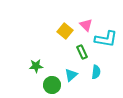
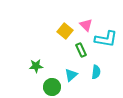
green rectangle: moved 1 px left, 2 px up
green circle: moved 2 px down
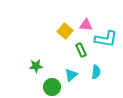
pink triangle: rotated 40 degrees counterclockwise
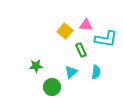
cyan triangle: moved 3 px up
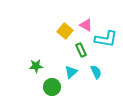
pink triangle: rotated 24 degrees clockwise
cyan semicircle: rotated 32 degrees counterclockwise
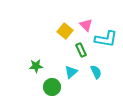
pink triangle: rotated 16 degrees clockwise
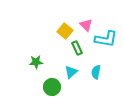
green rectangle: moved 4 px left, 2 px up
green star: moved 4 px up
cyan semicircle: rotated 144 degrees counterclockwise
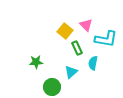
cyan semicircle: moved 3 px left, 9 px up
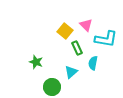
green star: rotated 24 degrees clockwise
